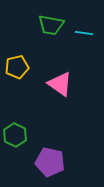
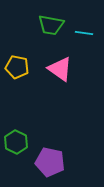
yellow pentagon: rotated 25 degrees clockwise
pink triangle: moved 15 px up
green hexagon: moved 1 px right, 7 px down
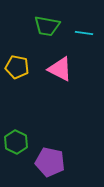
green trapezoid: moved 4 px left, 1 px down
pink triangle: rotated 8 degrees counterclockwise
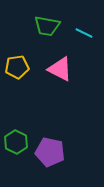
cyan line: rotated 18 degrees clockwise
yellow pentagon: rotated 20 degrees counterclockwise
purple pentagon: moved 10 px up
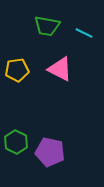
yellow pentagon: moved 3 px down
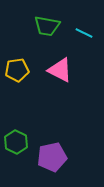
pink triangle: moved 1 px down
purple pentagon: moved 2 px right, 5 px down; rotated 24 degrees counterclockwise
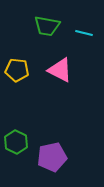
cyan line: rotated 12 degrees counterclockwise
yellow pentagon: rotated 15 degrees clockwise
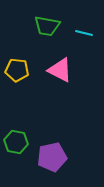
green hexagon: rotated 15 degrees counterclockwise
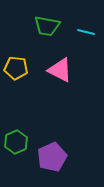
cyan line: moved 2 px right, 1 px up
yellow pentagon: moved 1 px left, 2 px up
green hexagon: rotated 25 degrees clockwise
purple pentagon: rotated 12 degrees counterclockwise
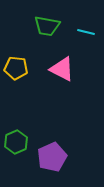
pink triangle: moved 2 px right, 1 px up
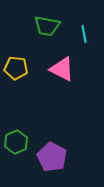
cyan line: moved 2 px left, 2 px down; rotated 66 degrees clockwise
purple pentagon: rotated 20 degrees counterclockwise
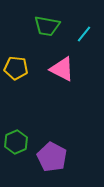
cyan line: rotated 48 degrees clockwise
